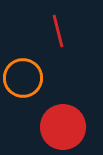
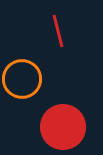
orange circle: moved 1 px left, 1 px down
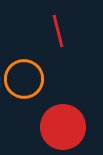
orange circle: moved 2 px right
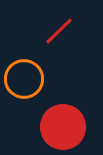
red line: moved 1 px right; rotated 60 degrees clockwise
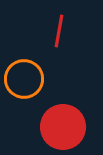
red line: rotated 36 degrees counterclockwise
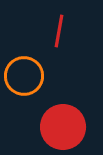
orange circle: moved 3 px up
